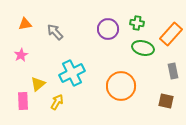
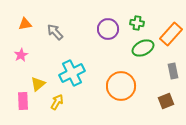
green ellipse: rotated 40 degrees counterclockwise
brown square: rotated 35 degrees counterclockwise
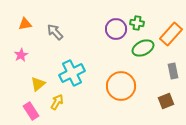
purple circle: moved 8 px right
pink rectangle: moved 8 px right, 10 px down; rotated 30 degrees counterclockwise
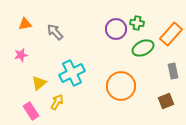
pink star: rotated 16 degrees clockwise
yellow triangle: moved 1 px right, 1 px up
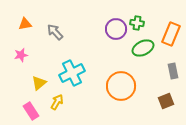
orange rectangle: rotated 20 degrees counterclockwise
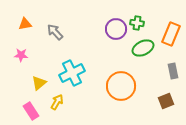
pink star: rotated 16 degrees clockwise
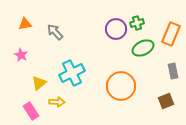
green cross: rotated 24 degrees counterclockwise
pink star: rotated 24 degrees clockwise
yellow arrow: rotated 63 degrees clockwise
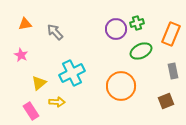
green ellipse: moved 2 px left, 3 px down
